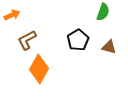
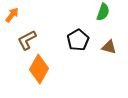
orange arrow: rotated 28 degrees counterclockwise
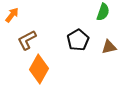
brown triangle: rotated 28 degrees counterclockwise
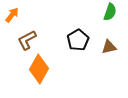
green semicircle: moved 7 px right
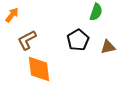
green semicircle: moved 14 px left
brown triangle: moved 1 px left
orange diamond: rotated 36 degrees counterclockwise
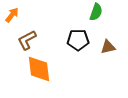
black pentagon: rotated 30 degrees clockwise
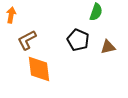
orange arrow: moved 1 px left; rotated 28 degrees counterclockwise
black pentagon: rotated 25 degrees clockwise
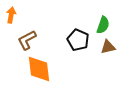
green semicircle: moved 7 px right, 13 px down
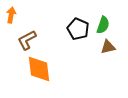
black pentagon: moved 11 px up
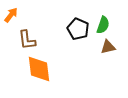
orange arrow: rotated 28 degrees clockwise
brown L-shape: rotated 70 degrees counterclockwise
